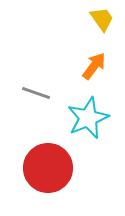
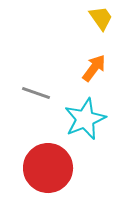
yellow trapezoid: moved 1 px left, 1 px up
orange arrow: moved 2 px down
cyan star: moved 3 px left, 1 px down
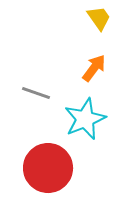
yellow trapezoid: moved 2 px left
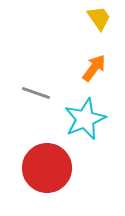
red circle: moved 1 px left
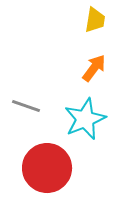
yellow trapezoid: moved 4 px left, 2 px down; rotated 44 degrees clockwise
gray line: moved 10 px left, 13 px down
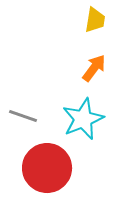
gray line: moved 3 px left, 10 px down
cyan star: moved 2 px left
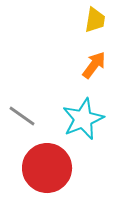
orange arrow: moved 3 px up
gray line: moved 1 px left; rotated 16 degrees clockwise
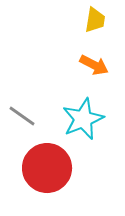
orange arrow: rotated 80 degrees clockwise
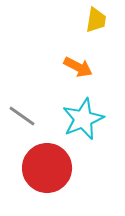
yellow trapezoid: moved 1 px right
orange arrow: moved 16 px left, 2 px down
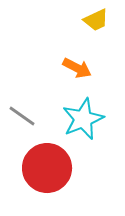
yellow trapezoid: rotated 56 degrees clockwise
orange arrow: moved 1 px left, 1 px down
